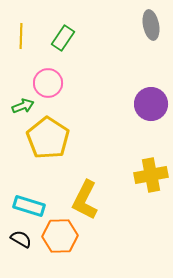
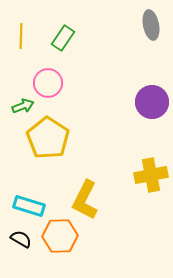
purple circle: moved 1 px right, 2 px up
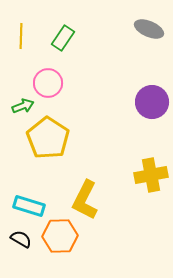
gray ellipse: moved 2 px left, 4 px down; rotated 56 degrees counterclockwise
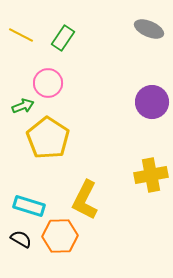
yellow line: moved 1 px up; rotated 65 degrees counterclockwise
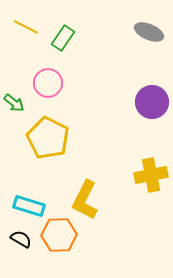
gray ellipse: moved 3 px down
yellow line: moved 5 px right, 8 px up
green arrow: moved 9 px left, 3 px up; rotated 60 degrees clockwise
yellow pentagon: rotated 6 degrees counterclockwise
orange hexagon: moved 1 px left, 1 px up
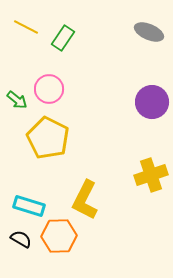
pink circle: moved 1 px right, 6 px down
green arrow: moved 3 px right, 3 px up
yellow cross: rotated 8 degrees counterclockwise
orange hexagon: moved 1 px down
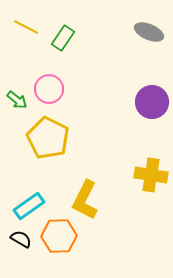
yellow cross: rotated 28 degrees clockwise
cyan rectangle: rotated 52 degrees counterclockwise
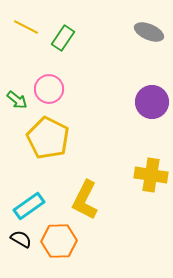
orange hexagon: moved 5 px down
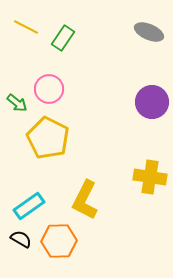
green arrow: moved 3 px down
yellow cross: moved 1 px left, 2 px down
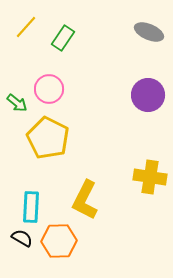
yellow line: rotated 75 degrees counterclockwise
purple circle: moved 4 px left, 7 px up
cyan rectangle: moved 2 px right, 1 px down; rotated 52 degrees counterclockwise
black semicircle: moved 1 px right, 1 px up
